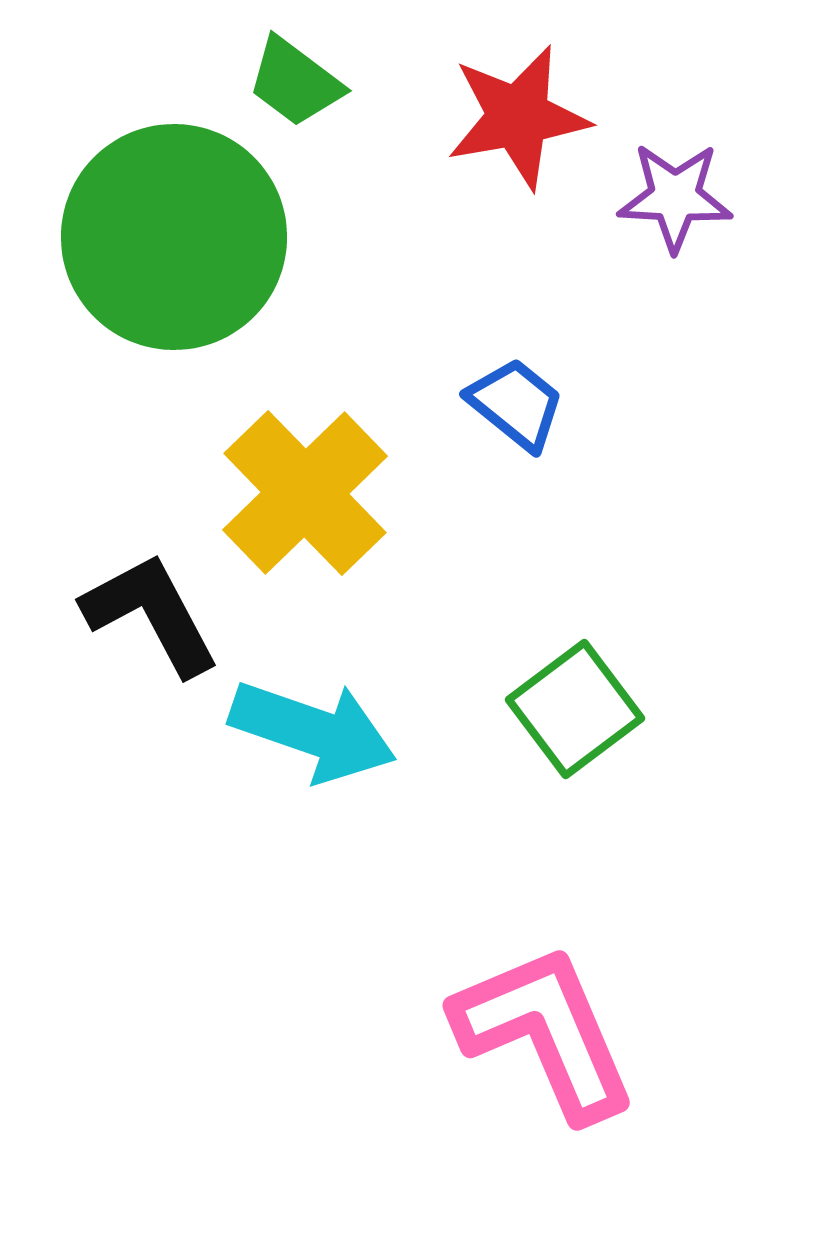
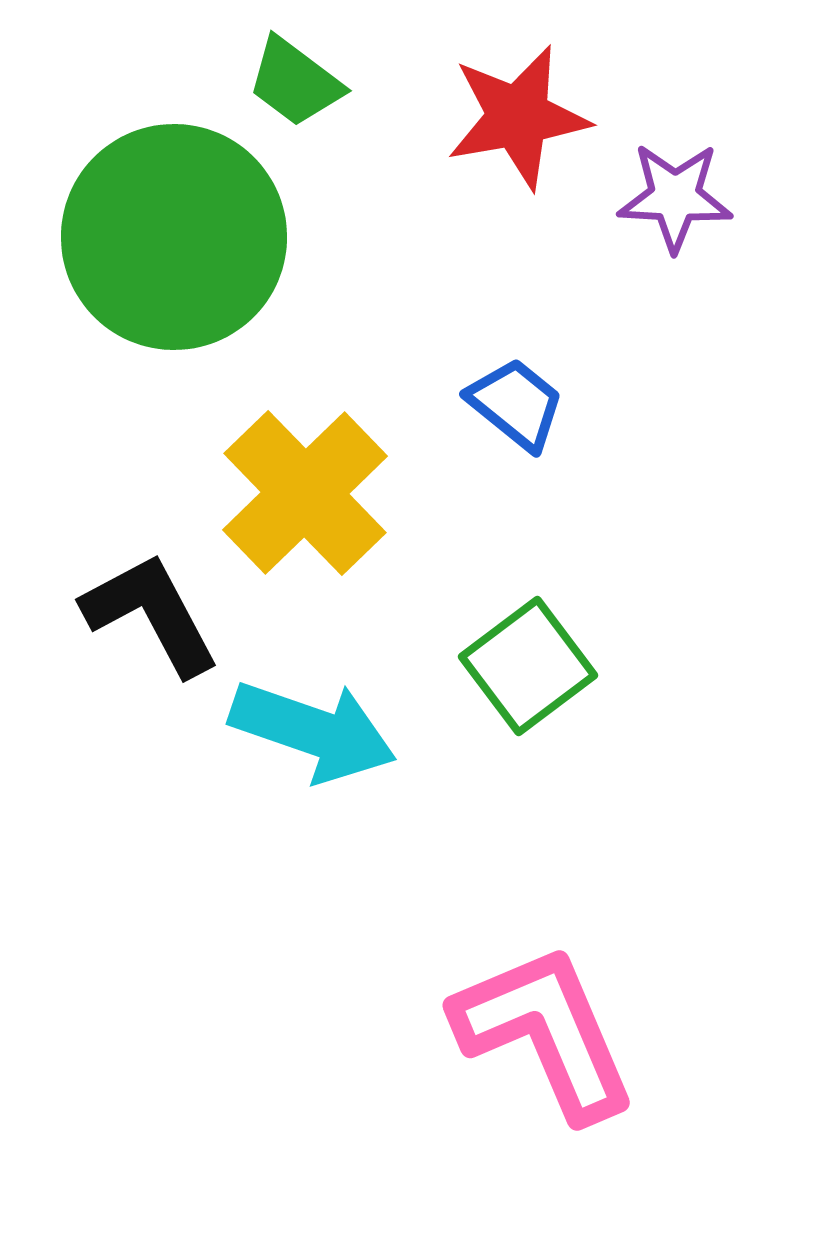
green square: moved 47 px left, 43 px up
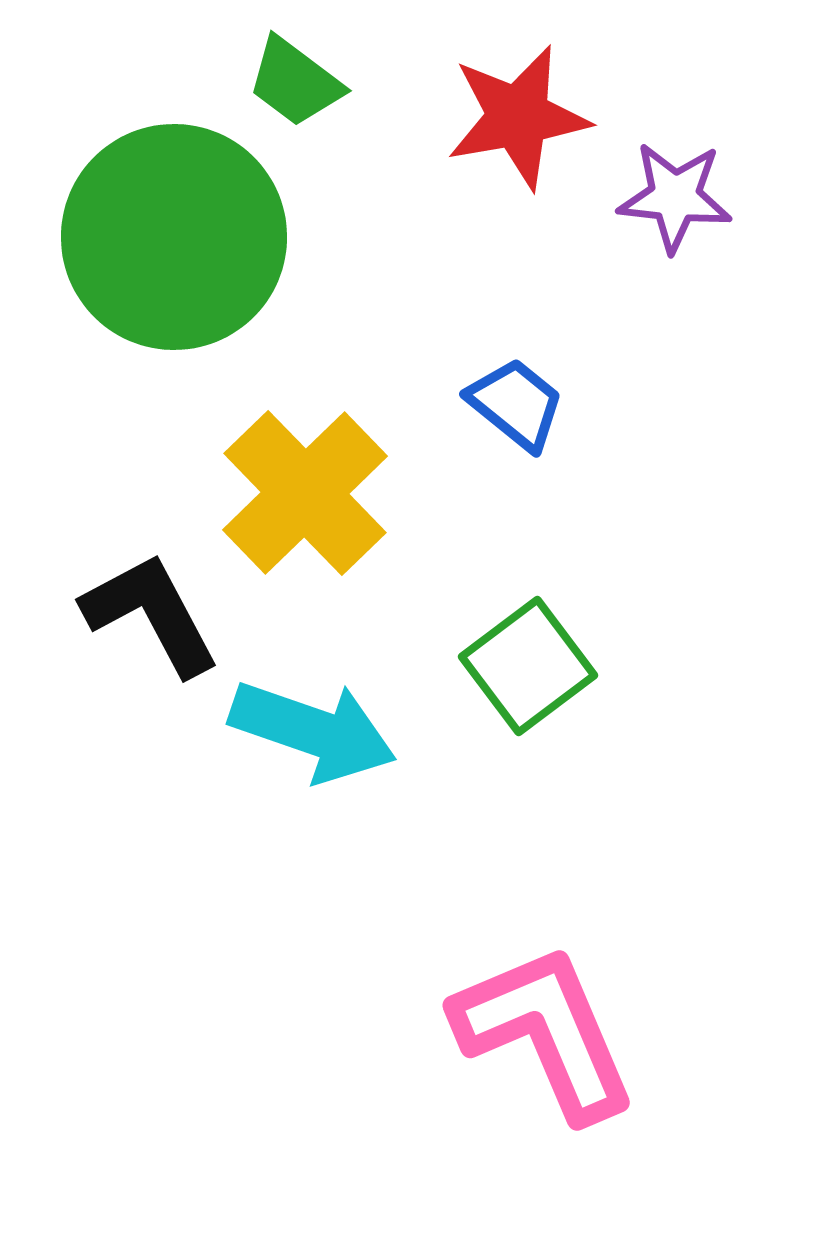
purple star: rotated 3 degrees clockwise
